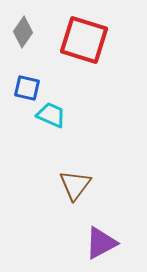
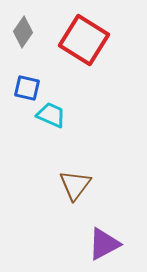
red square: rotated 15 degrees clockwise
purple triangle: moved 3 px right, 1 px down
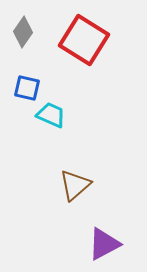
brown triangle: rotated 12 degrees clockwise
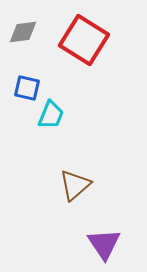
gray diamond: rotated 48 degrees clockwise
cyan trapezoid: rotated 88 degrees clockwise
purple triangle: rotated 36 degrees counterclockwise
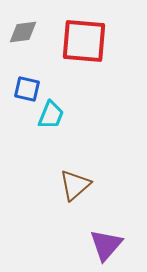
red square: moved 1 px down; rotated 27 degrees counterclockwise
blue square: moved 1 px down
purple triangle: moved 2 px right, 1 px down; rotated 15 degrees clockwise
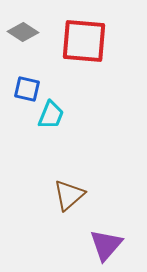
gray diamond: rotated 40 degrees clockwise
brown triangle: moved 6 px left, 10 px down
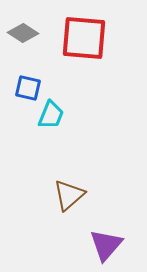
gray diamond: moved 1 px down
red square: moved 3 px up
blue square: moved 1 px right, 1 px up
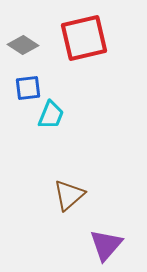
gray diamond: moved 12 px down
red square: rotated 18 degrees counterclockwise
blue square: rotated 20 degrees counterclockwise
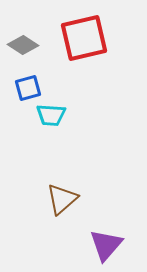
blue square: rotated 8 degrees counterclockwise
cyan trapezoid: rotated 72 degrees clockwise
brown triangle: moved 7 px left, 4 px down
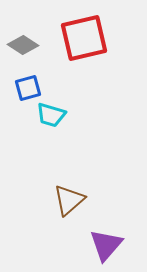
cyan trapezoid: rotated 12 degrees clockwise
brown triangle: moved 7 px right, 1 px down
